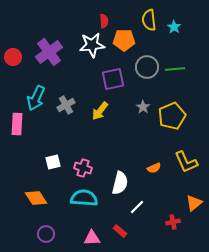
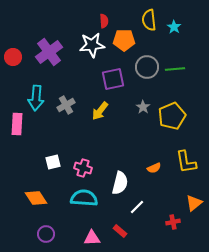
cyan arrow: rotated 20 degrees counterclockwise
yellow L-shape: rotated 15 degrees clockwise
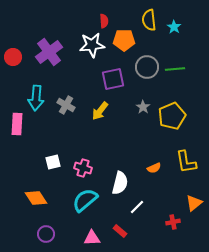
gray cross: rotated 30 degrees counterclockwise
cyan semicircle: moved 1 px right, 2 px down; rotated 44 degrees counterclockwise
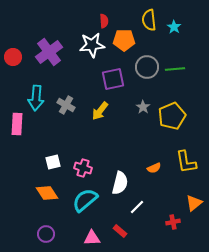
orange diamond: moved 11 px right, 5 px up
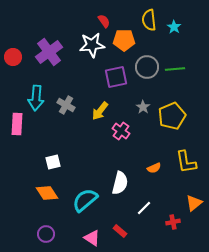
red semicircle: rotated 32 degrees counterclockwise
purple square: moved 3 px right, 2 px up
pink cross: moved 38 px right, 37 px up; rotated 18 degrees clockwise
white line: moved 7 px right, 1 px down
pink triangle: rotated 36 degrees clockwise
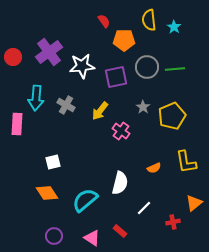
white star: moved 10 px left, 21 px down
purple circle: moved 8 px right, 2 px down
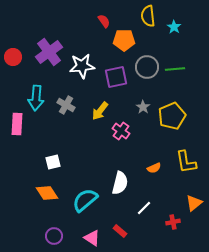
yellow semicircle: moved 1 px left, 4 px up
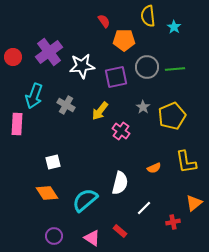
cyan arrow: moved 2 px left, 2 px up; rotated 15 degrees clockwise
